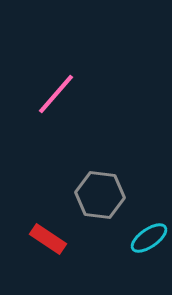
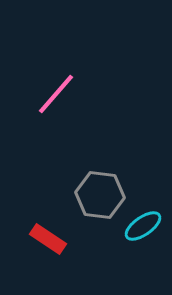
cyan ellipse: moved 6 px left, 12 px up
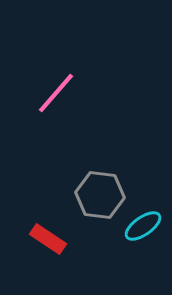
pink line: moved 1 px up
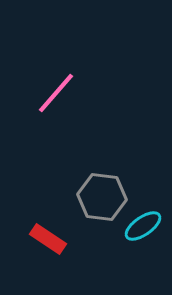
gray hexagon: moved 2 px right, 2 px down
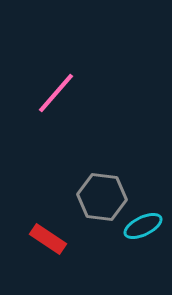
cyan ellipse: rotated 9 degrees clockwise
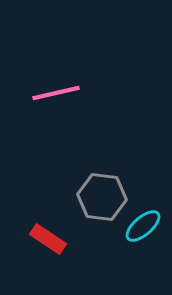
pink line: rotated 36 degrees clockwise
cyan ellipse: rotated 15 degrees counterclockwise
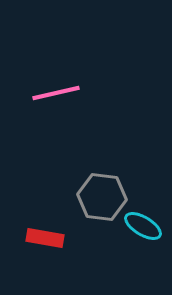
cyan ellipse: rotated 72 degrees clockwise
red rectangle: moved 3 px left, 1 px up; rotated 24 degrees counterclockwise
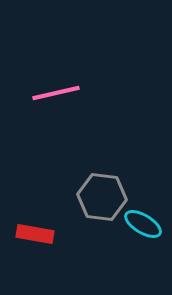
cyan ellipse: moved 2 px up
red rectangle: moved 10 px left, 4 px up
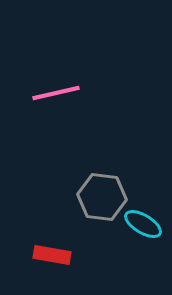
red rectangle: moved 17 px right, 21 px down
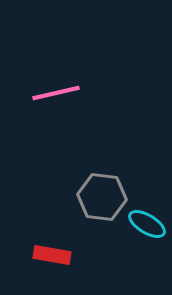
cyan ellipse: moved 4 px right
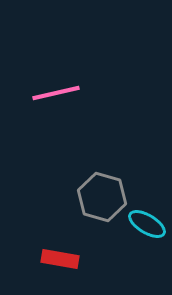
gray hexagon: rotated 9 degrees clockwise
red rectangle: moved 8 px right, 4 px down
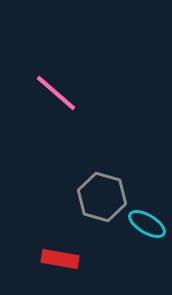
pink line: rotated 54 degrees clockwise
